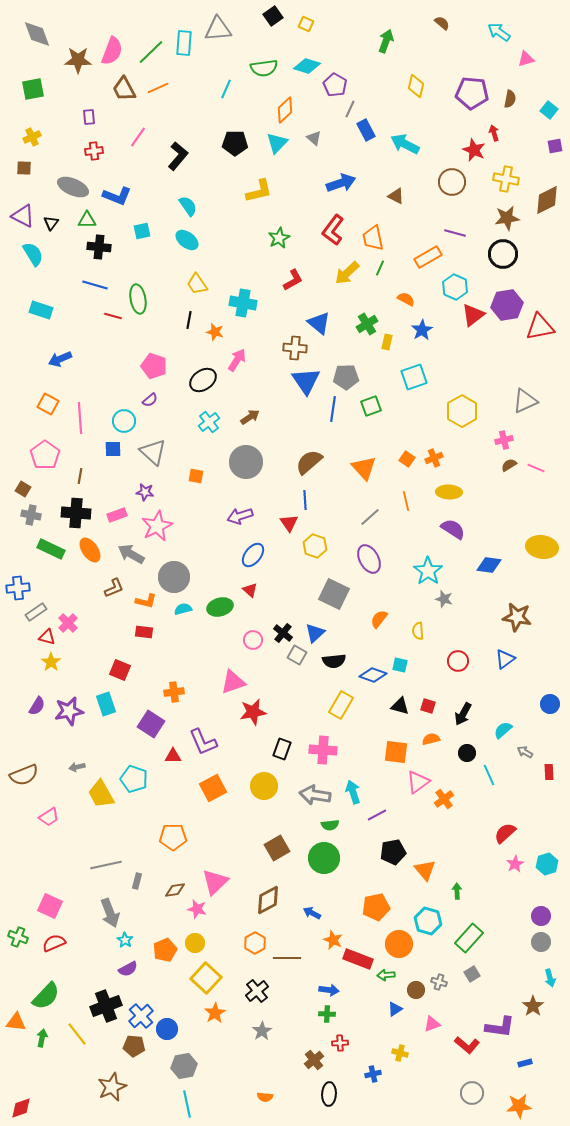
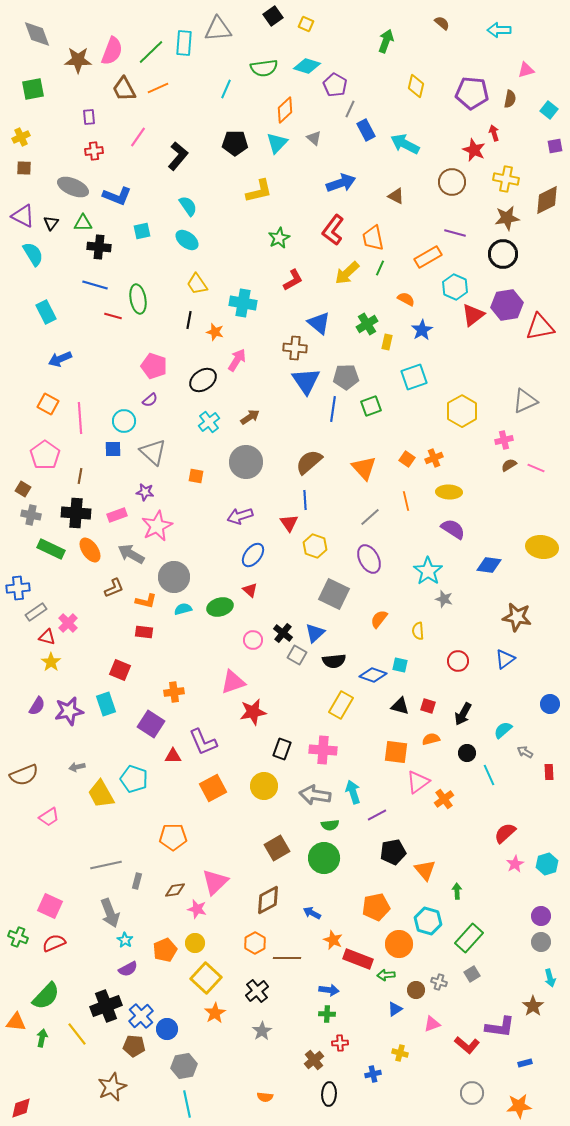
cyan arrow at (499, 32): moved 2 px up; rotated 35 degrees counterclockwise
pink triangle at (526, 59): moved 11 px down
yellow cross at (32, 137): moved 11 px left
green triangle at (87, 220): moved 4 px left, 3 px down
cyan rectangle at (41, 310): moved 5 px right, 2 px down; rotated 45 degrees clockwise
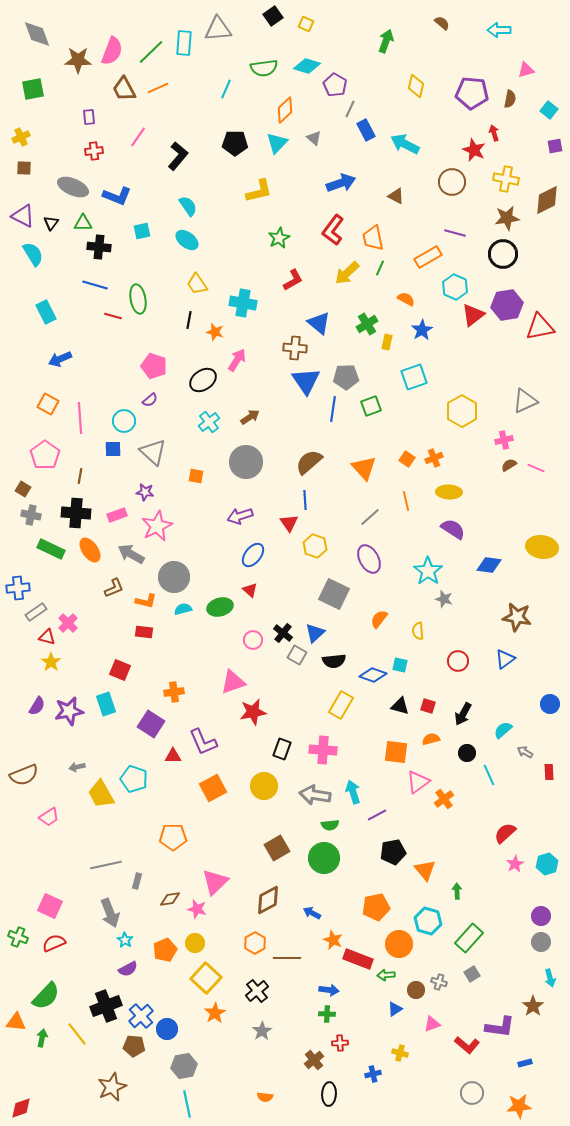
brown diamond at (175, 890): moved 5 px left, 9 px down
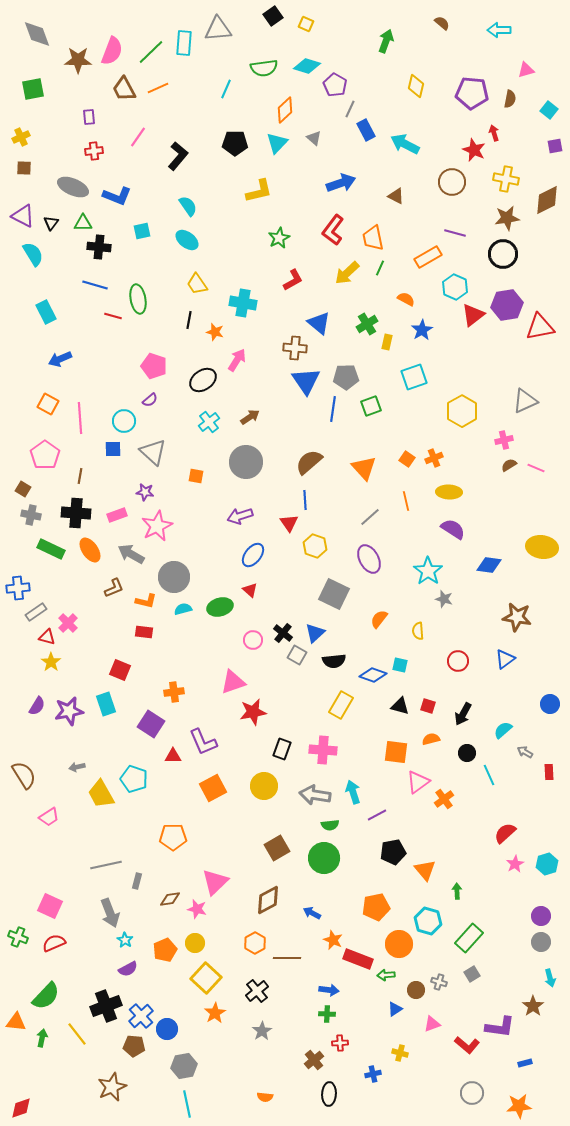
brown semicircle at (24, 775): rotated 100 degrees counterclockwise
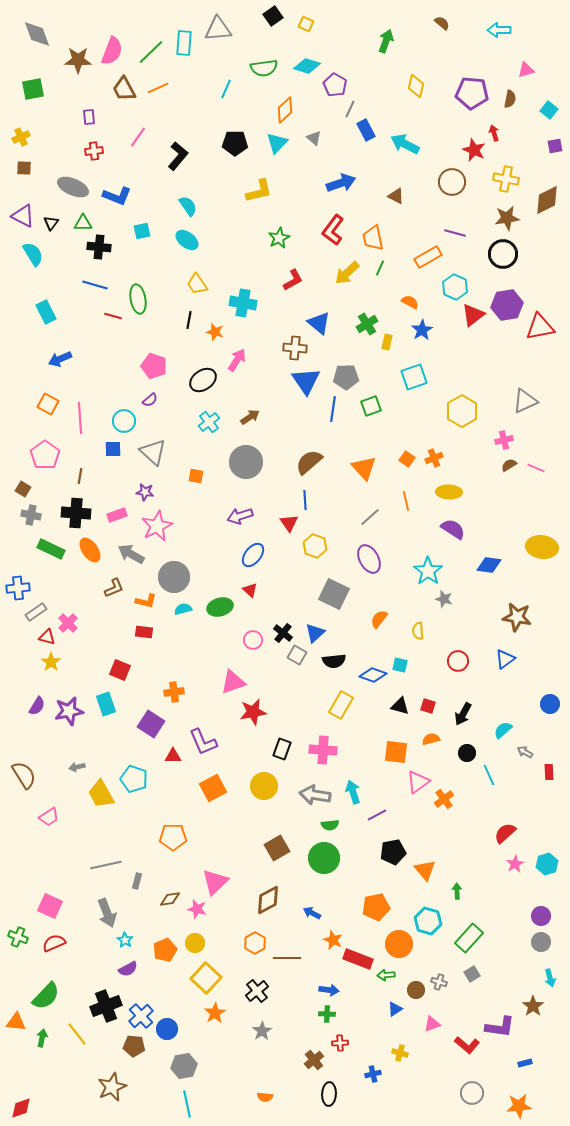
orange semicircle at (406, 299): moved 4 px right, 3 px down
gray arrow at (110, 913): moved 3 px left
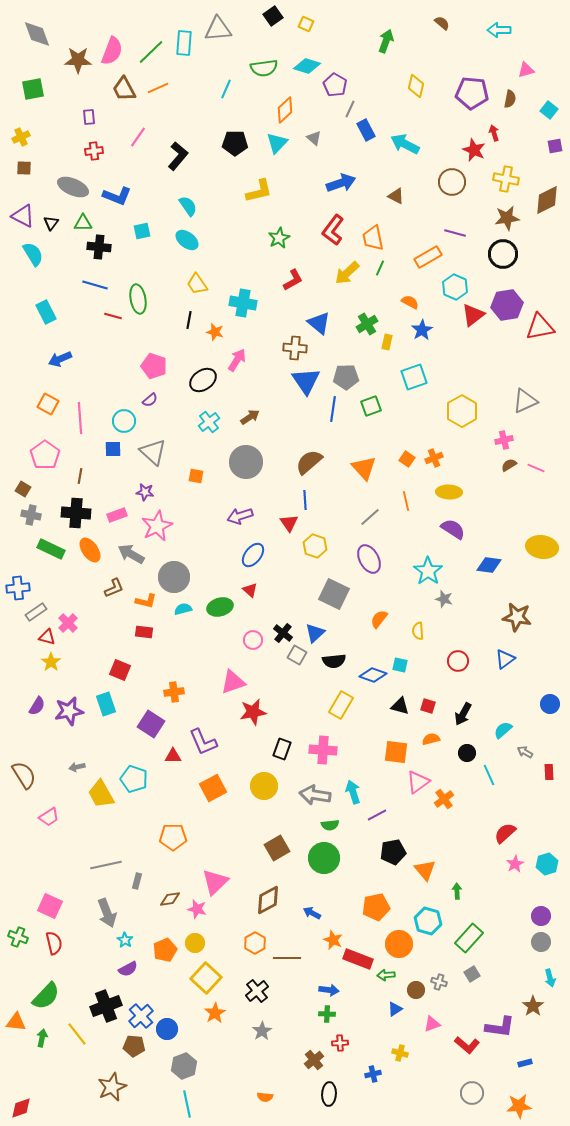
red semicircle at (54, 943): rotated 100 degrees clockwise
gray hexagon at (184, 1066): rotated 10 degrees counterclockwise
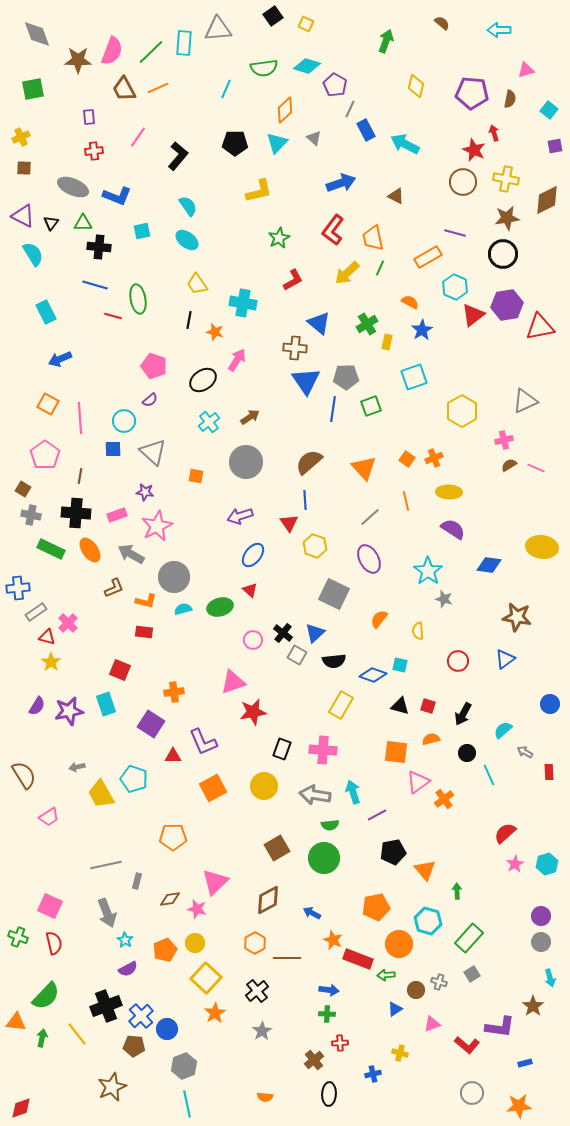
brown circle at (452, 182): moved 11 px right
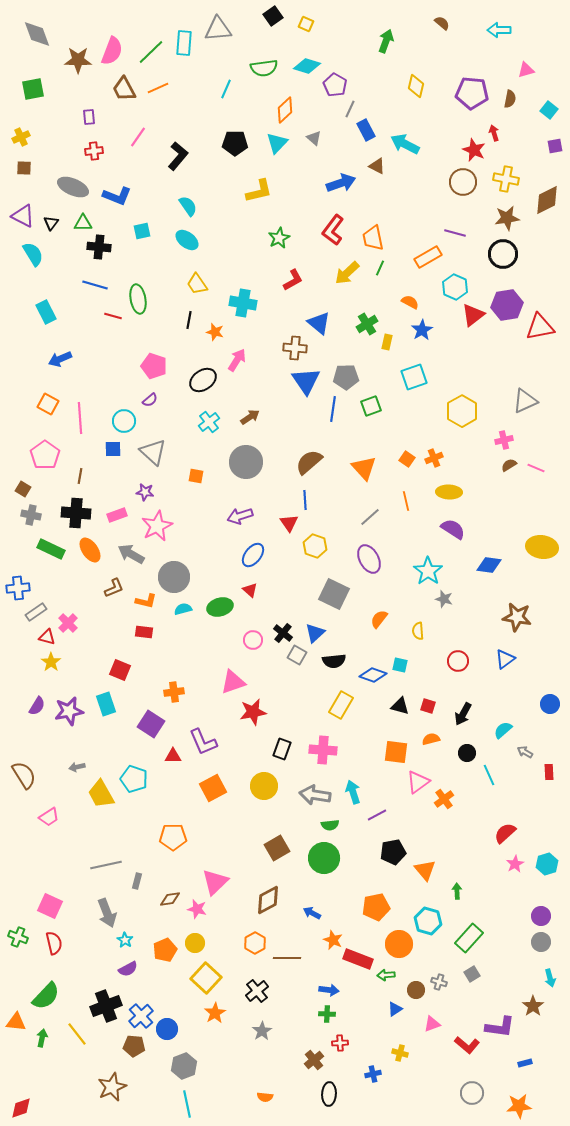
brown triangle at (396, 196): moved 19 px left, 30 px up
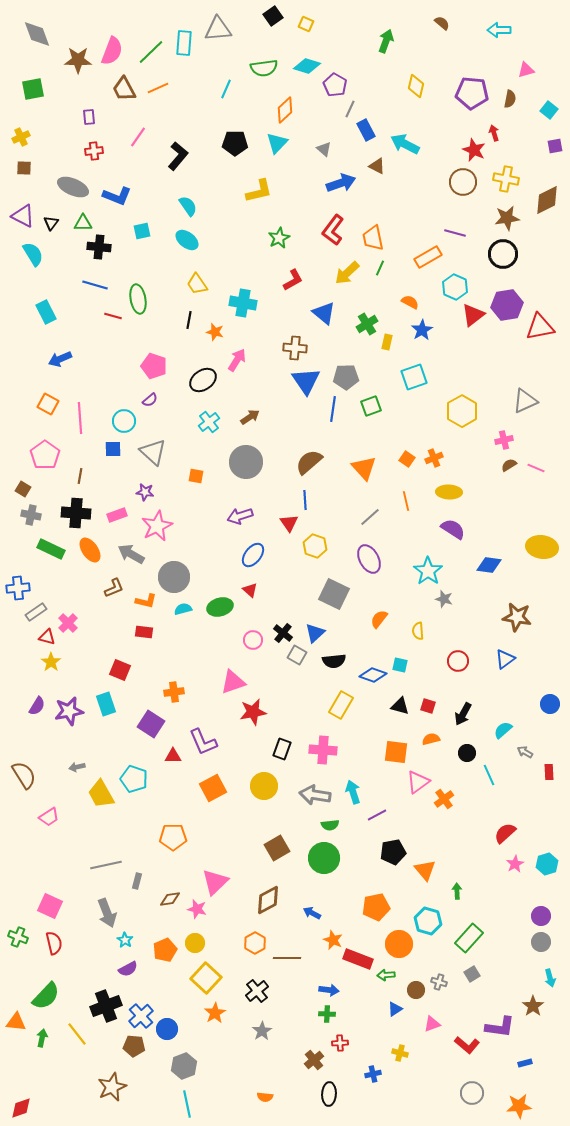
gray triangle at (314, 138): moved 10 px right, 11 px down
blue triangle at (319, 323): moved 5 px right, 10 px up
